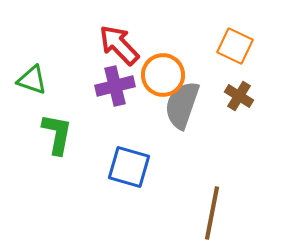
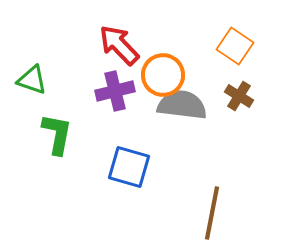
orange square: rotated 9 degrees clockwise
purple cross: moved 5 px down
gray semicircle: rotated 78 degrees clockwise
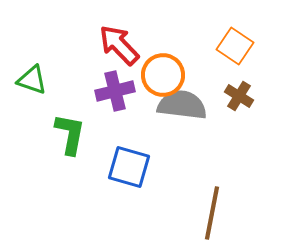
green L-shape: moved 13 px right
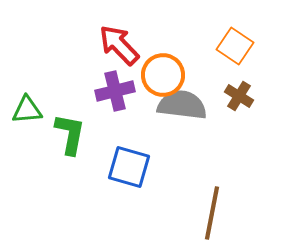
green triangle: moved 5 px left, 30 px down; rotated 24 degrees counterclockwise
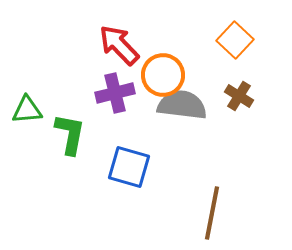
orange square: moved 6 px up; rotated 9 degrees clockwise
purple cross: moved 2 px down
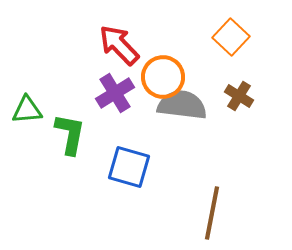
orange square: moved 4 px left, 3 px up
orange circle: moved 2 px down
purple cross: rotated 18 degrees counterclockwise
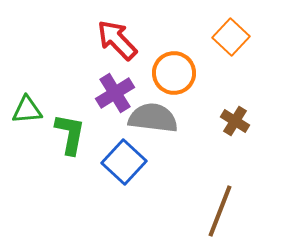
red arrow: moved 2 px left, 5 px up
orange circle: moved 11 px right, 4 px up
brown cross: moved 4 px left, 25 px down
gray semicircle: moved 29 px left, 13 px down
blue square: moved 5 px left, 5 px up; rotated 27 degrees clockwise
brown line: moved 8 px right, 2 px up; rotated 10 degrees clockwise
